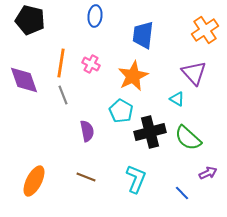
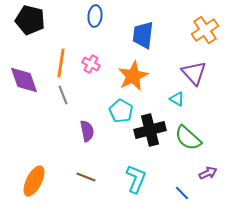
black cross: moved 2 px up
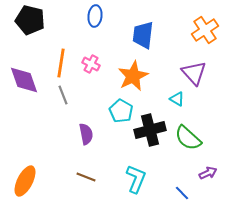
purple semicircle: moved 1 px left, 3 px down
orange ellipse: moved 9 px left
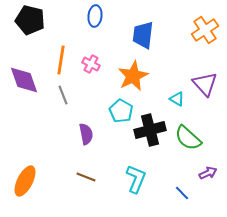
orange line: moved 3 px up
purple triangle: moved 11 px right, 11 px down
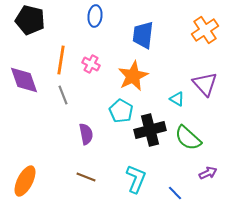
blue line: moved 7 px left
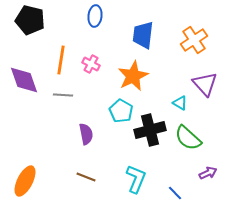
orange cross: moved 11 px left, 10 px down
gray line: rotated 66 degrees counterclockwise
cyan triangle: moved 3 px right, 4 px down
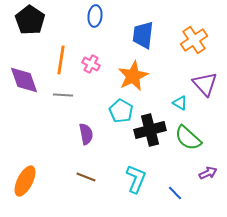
black pentagon: rotated 20 degrees clockwise
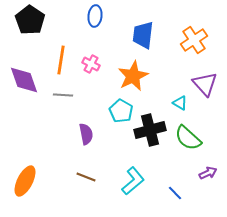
cyan L-shape: moved 3 px left, 2 px down; rotated 28 degrees clockwise
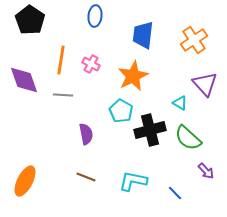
purple arrow: moved 2 px left, 2 px up; rotated 72 degrees clockwise
cyan L-shape: rotated 128 degrees counterclockwise
